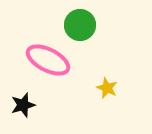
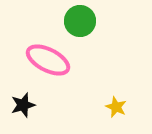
green circle: moved 4 px up
yellow star: moved 9 px right, 19 px down
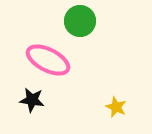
black star: moved 9 px right, 5 px up; rotated 25 degrees clockwise
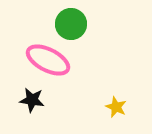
green circle: moved 9 px left, 3 px down
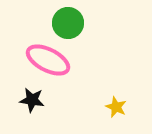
green circle: moved 3 px left, 1 px up
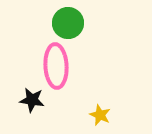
pink ellipse: moved 8 px right, 6 px down; rotated 60 degrees clockwise
yellow star: moved 16 px left, 8 px down
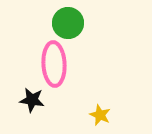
pink ellipse: moved 2 px left, 2 px up
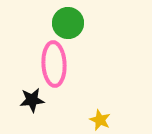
black star: rotated 15 degrees counterclockwise
yellow star: moved 5 px down
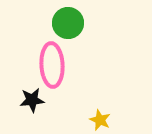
pink ellipse: moved 2 px left, 1 px down
